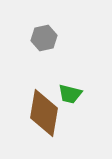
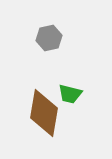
gray hexagon: moved 5 px right
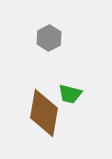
gray hexagon: rotated 15 degrees counterclockwise
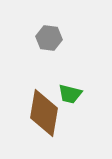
gray hexagon: rotated 25 degrees counterclockwise
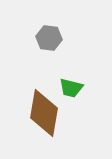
green trapezoid: moved 1 px right, 6 px up
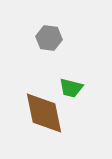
brown diamond: rotated 21 degrees counterclockwise
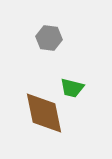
green trapezoid: moved 1 px right
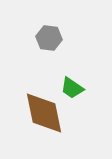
green trapezoid: rotated 20 degrees clockwise
